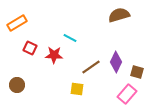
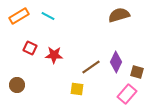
orange rectangle: moved 2 px right, 7 px up
cyan line: moved 22 px left, 22 px up
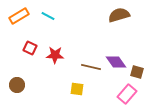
red star: moved 1 px right
purple diamond: rotated 60 degrees counterclockwise
brown line: rotated 48 degrees clockwise
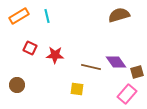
cyan line: moved 1 px left; rotated 48 degrees clockwise
brown square: rotated 32 degrees counterclockwise
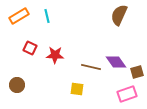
brown semicircle: rotated 50 degrees counterclockwise
pink rectangle: rotated 30 degrees clockwise
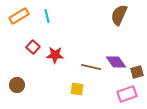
red square: moved 3 px right, 1 px up; rotated 16 degrees clockwise
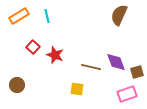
red star: rotated 18 degrees clockwise
purple diamond: rotated 15 degrees clockwise
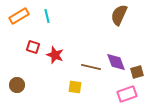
red square: rotated 24 degrees counterclockwise
yellow square: moved 2 px left, 2 px up
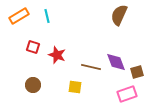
red star: moved 2 px right
brown circle: moved 16 px right
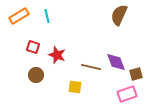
brown square: moved 1 px left, 2 px down
brown circle: moved 3 px right, 10 px up
